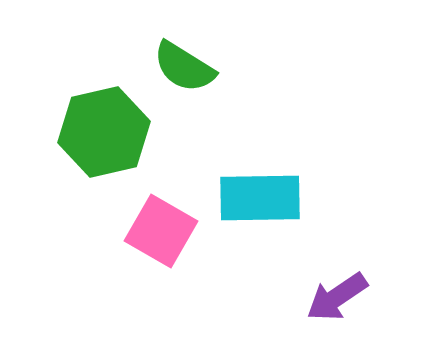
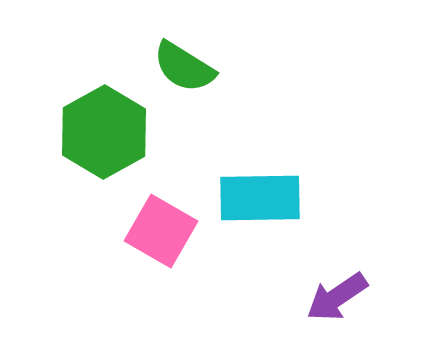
green hexagon: rotated 16 degrees counterclockwise
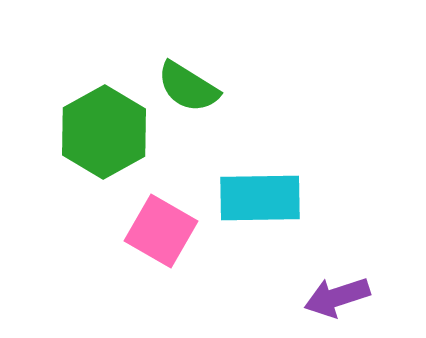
green semicircle: moved 4 px right, 20 px down
purple arrow: rotated 16 degrees clockwise
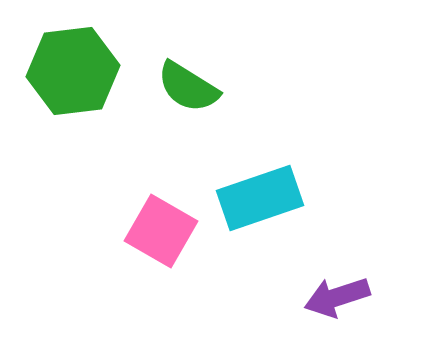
green hexagon: moved 31 px left, 61 px up; rotated 22 degrees clockwise
cyan rectangle: rotated 18 degrees counterclockwise
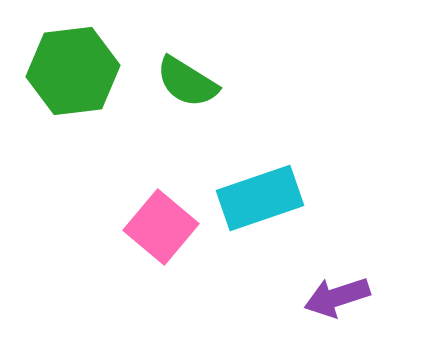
green semicircle: moved 1 px left, 5 px up
pink square: moved 4 px up; rotated 10 degrees clockwise
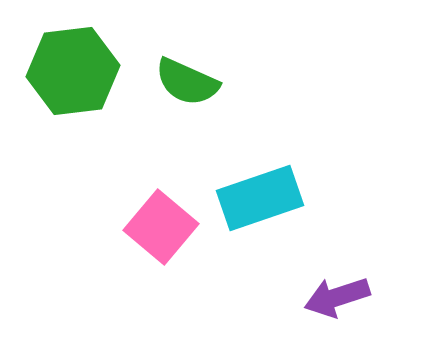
green semicircle: rotated 8 degrees counterclockwise
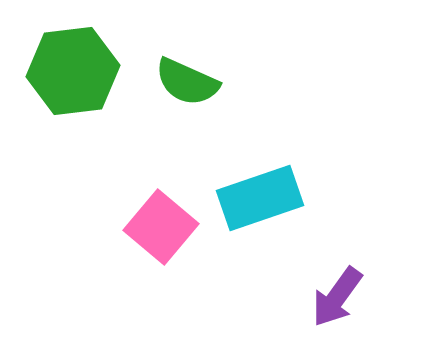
purple arrow: rotated 36 degrees counterclockwise
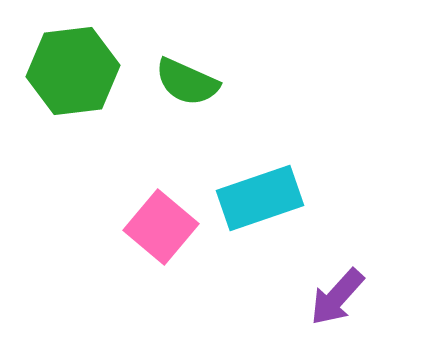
purple arrow: rotated 6 degrees clockwise
